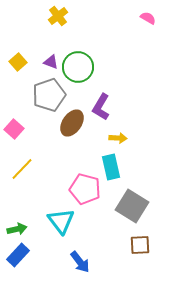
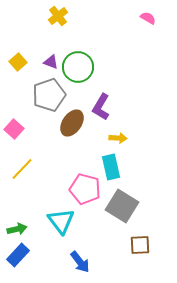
gray square: moved 10 px left
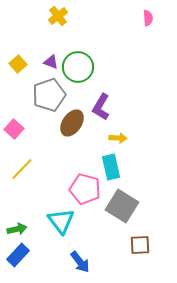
pink semicircle: rotated 56 degrees clockwise
yellow square: moved 2 px down
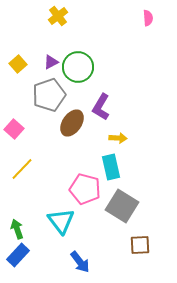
purple triangle: rotated 49 degrees counterclockwise
green arrow: rotated 96 degrees counterclockwise
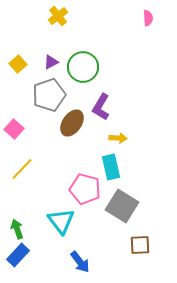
green circle: moved 5 px right
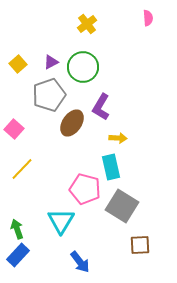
yellow cross: moved 29 px right, 8 px down
cyan triangle: rotated 8 degrees clockwise
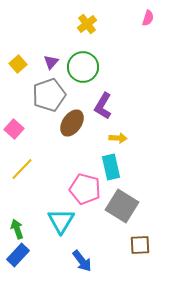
pink semicircle: rotated 21 degrees clockwise
purple triangle: rotated 21 degrees counterclockwise
purple L-shape: moved 2 px right, 1 px up
blue arrow: moved 2 px right, 1 px up
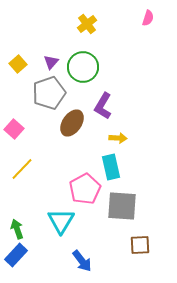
gray pentagon: moved 2 px up
pink pentagon: rotated 28 degrees clockwise
gray square: rotated 28 degrees counterclockwise
blue rectangle: moved 2 px left
